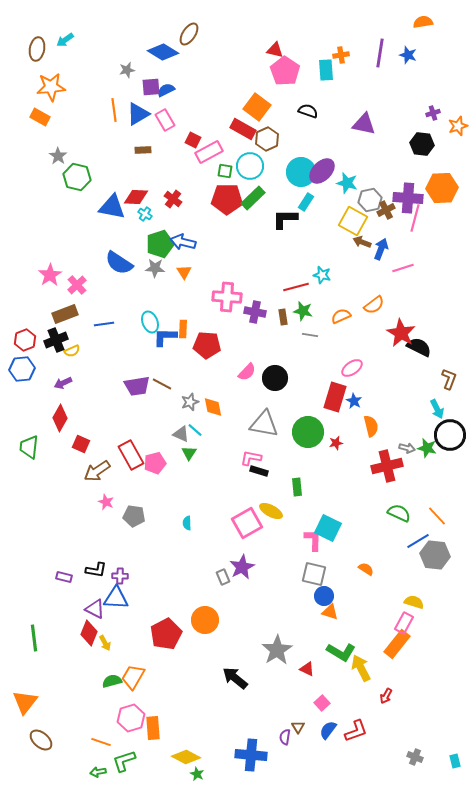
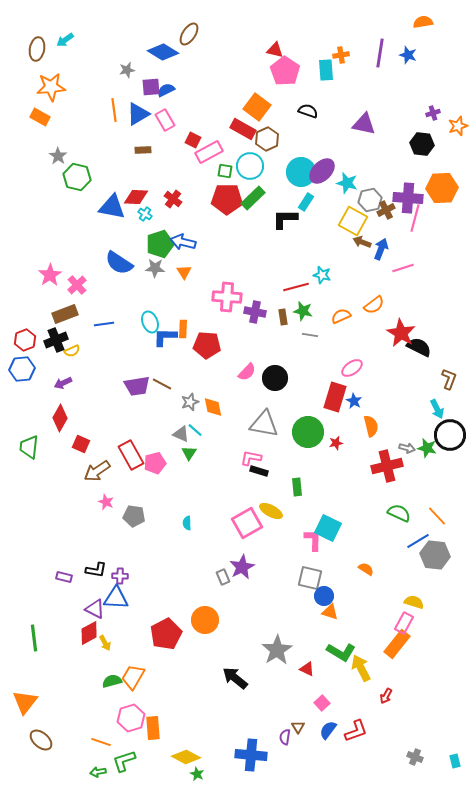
gray square at (314, 574): moved 4 px left, 4 px down
red diamond at (89, 633): rotated 40 degrees clockwise
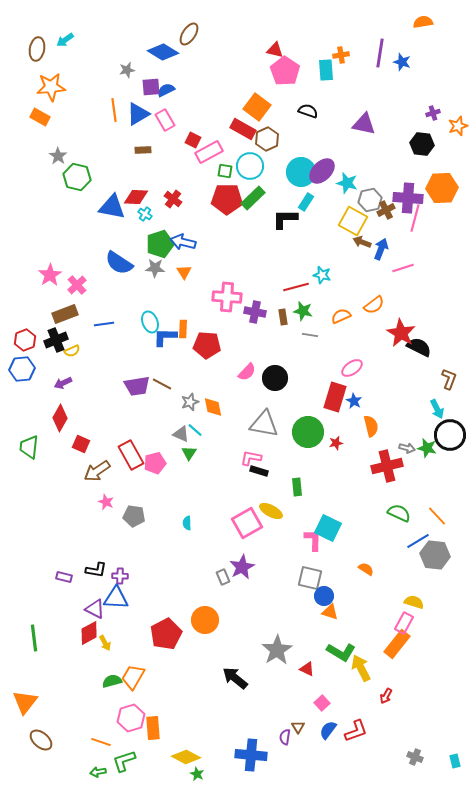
blue star at (408, 55): moved 6 px left, 7 px down
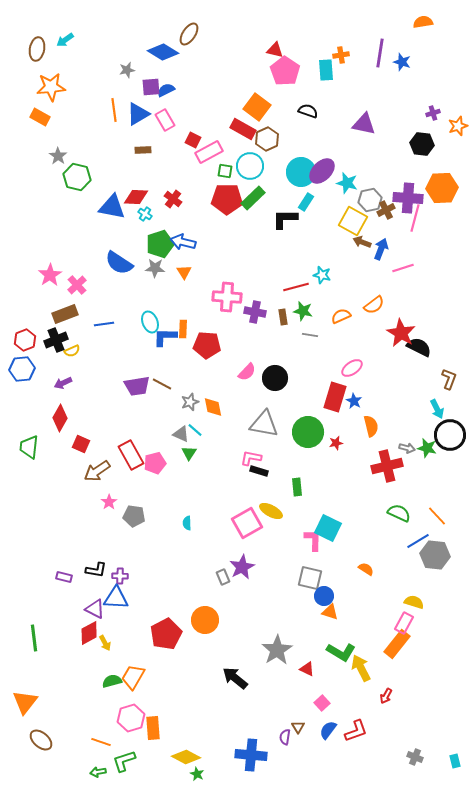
pink star at (106, 502): moved 3 px right; rotated 14 degrees clockwise
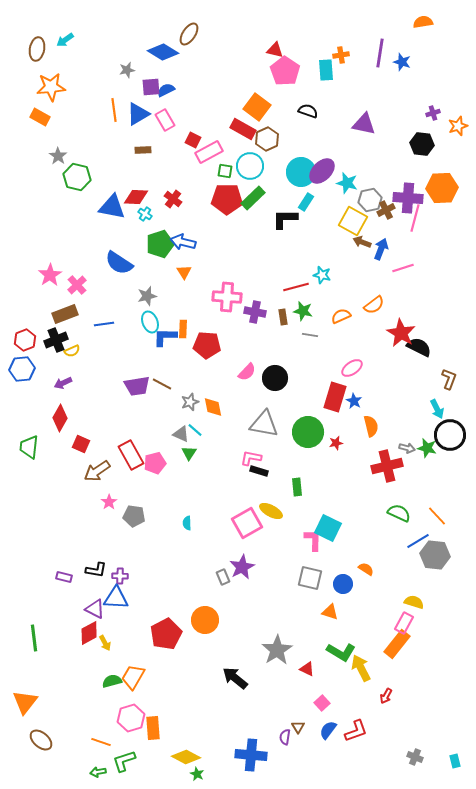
gray star at (155, 268): moved 8 px left, 28 px down; rotated 18 degrees counterclockwise
blue circle at (324, 596): moved 19 px right, 12 px up
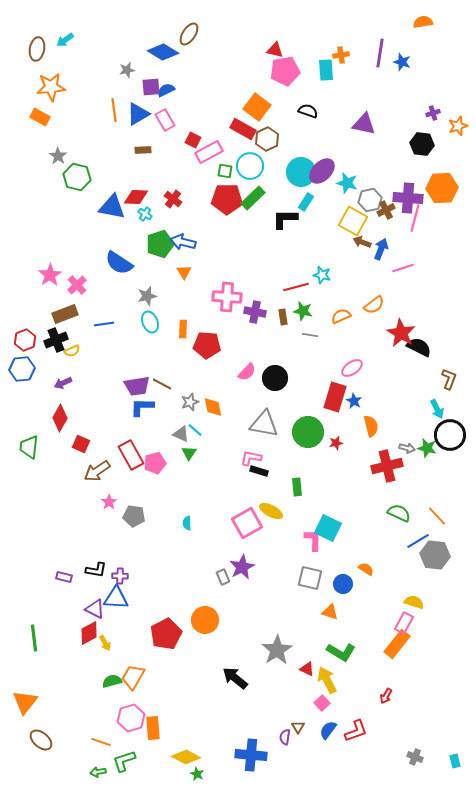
pink pentagon at (285, 71): rotated 28 degrees clockwise
blue L-shape at (165, 337): moved 23 px left, 70 px down
yellow arrow at (361, 668): moved 34 px left, 12 px down
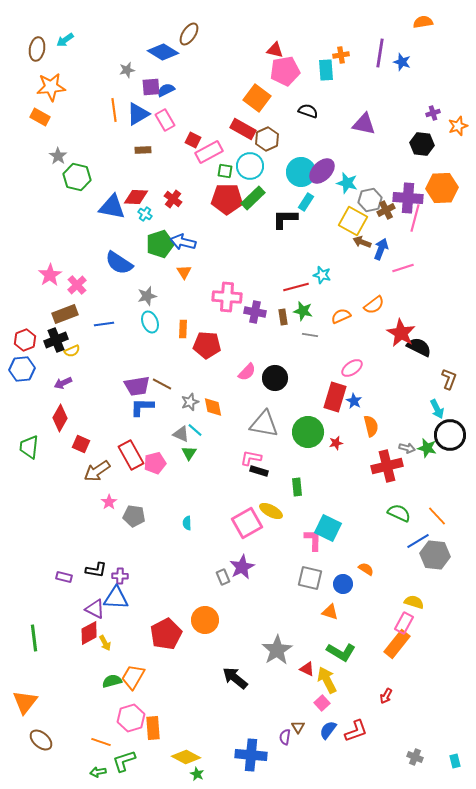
orange square at (257, 107): moved 9 px up
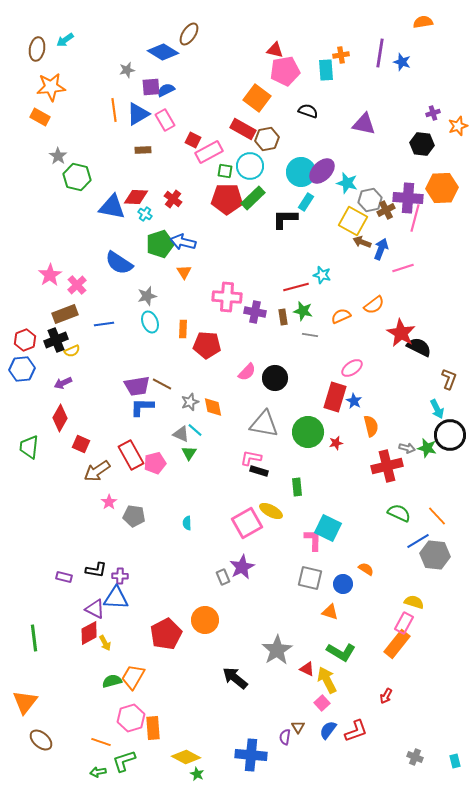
brown hexagon at (267, 139): rotated 15 degrees clockwise
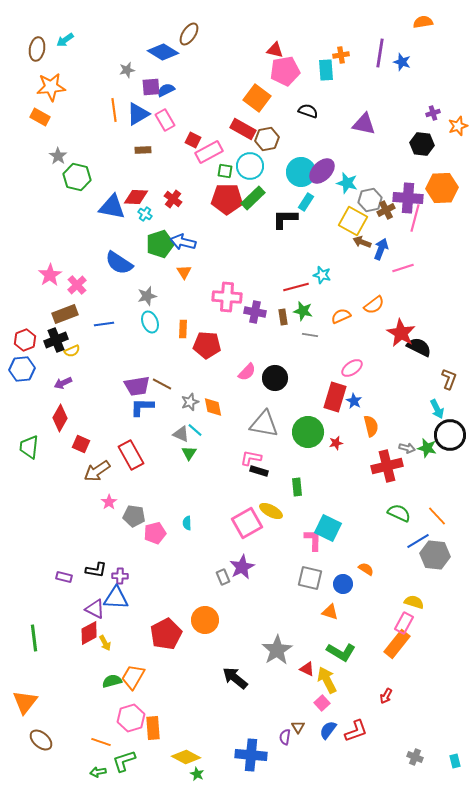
pink pentagon at (155, 463): moved 70 px down
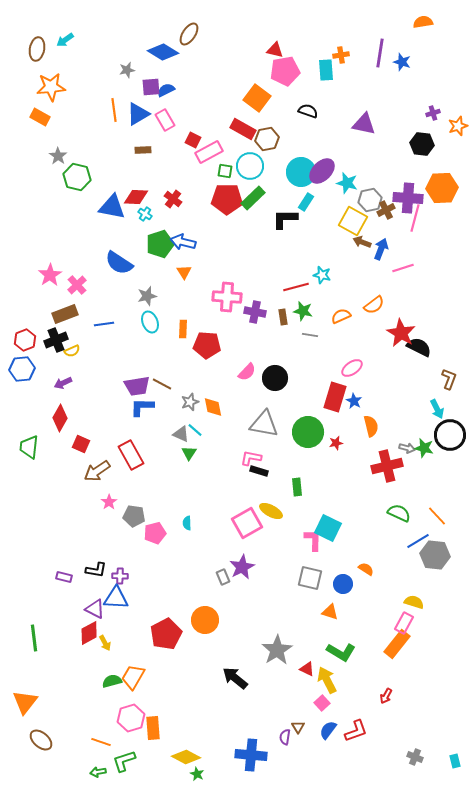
green star at (427, 448): moved 3 px left
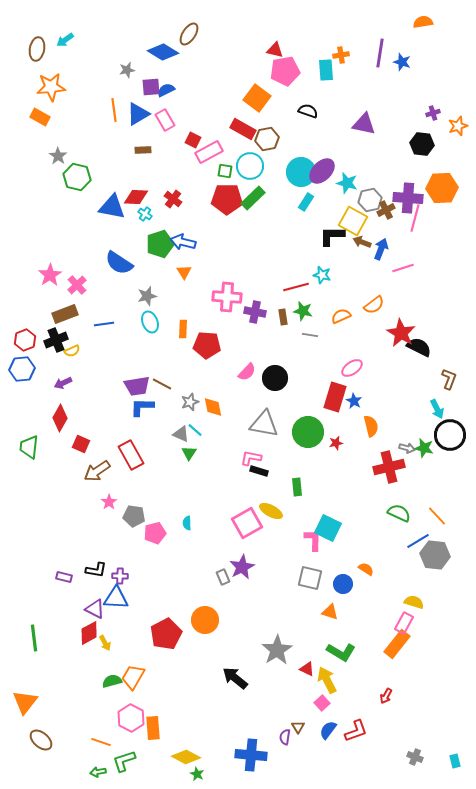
black L-shape at (285, 219): moved 47 px right, 17 px down
red cross at (387, 466): moved 2 px right, 1 px down
pink hexagon at (131, 718): rotated 16 degrees counterclockwise
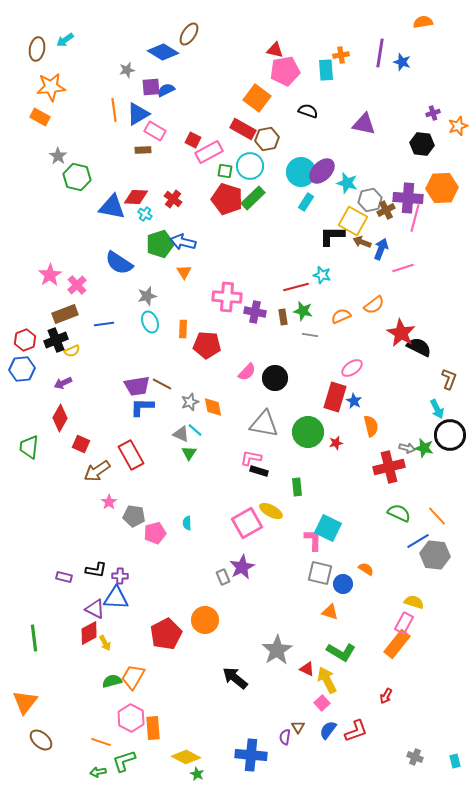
pink rectangle at (165, 120): moved 10 px left, 11 px down; rotated 30 degrees counterclockwise
red pentagon at (227, 199): rotated 16 degrees clockwise
gray square at (310, 578): moved 10 px right, 5 px up
